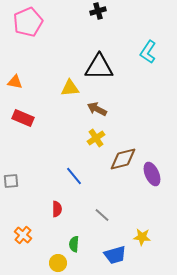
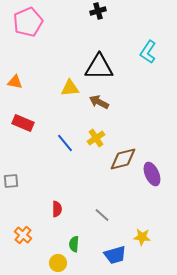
brown arrow: moved 2 px right, 7 px up
red rectangle: moved 5 px down
blue line: moved 9 px left, 33 px up
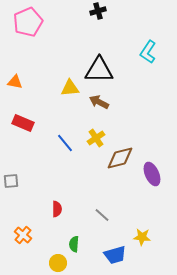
black triangle: moved 3 px down
brown diamond: moved 3 px left, 1 px up
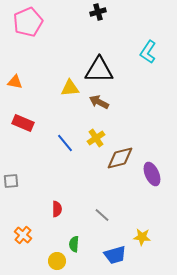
black cross: moved 1 px down
yellow circle: moved 1 px left, 2 px up
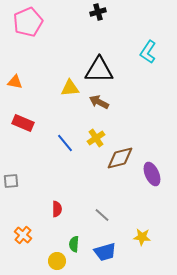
blue trapezoid: moved 10 px left, 3 px up
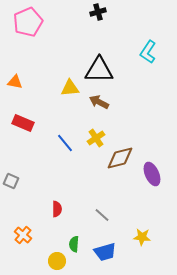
gray square: rotated 28 degrees clockwise
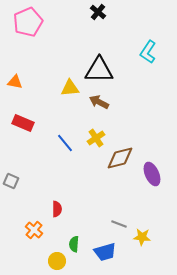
black cross: rotated 35 degrees counterclockwise
gray line: moved 17 px right, 9 px down; rotated 21 degrees counterclockwise
orange cross: moved 11 px right, 5 px up
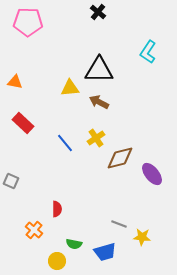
pink pentagon: rotated 24 degrees clockwise
red rectangle: rotated 20 degrees clockwise
purple ellipse: rotated 15 degrees counterclockwise
green semicircle: rotated 84 degrees counterclockwise
